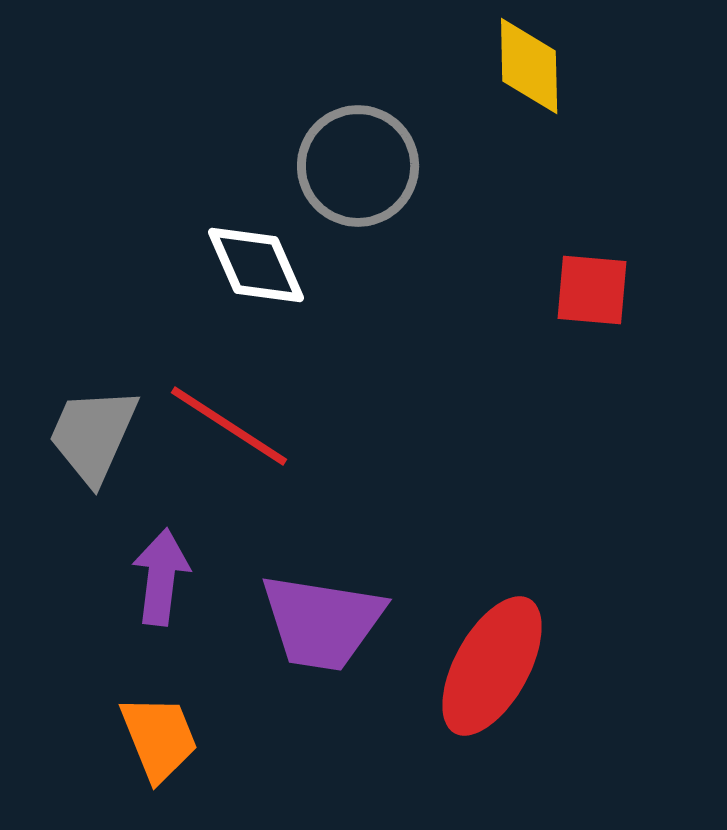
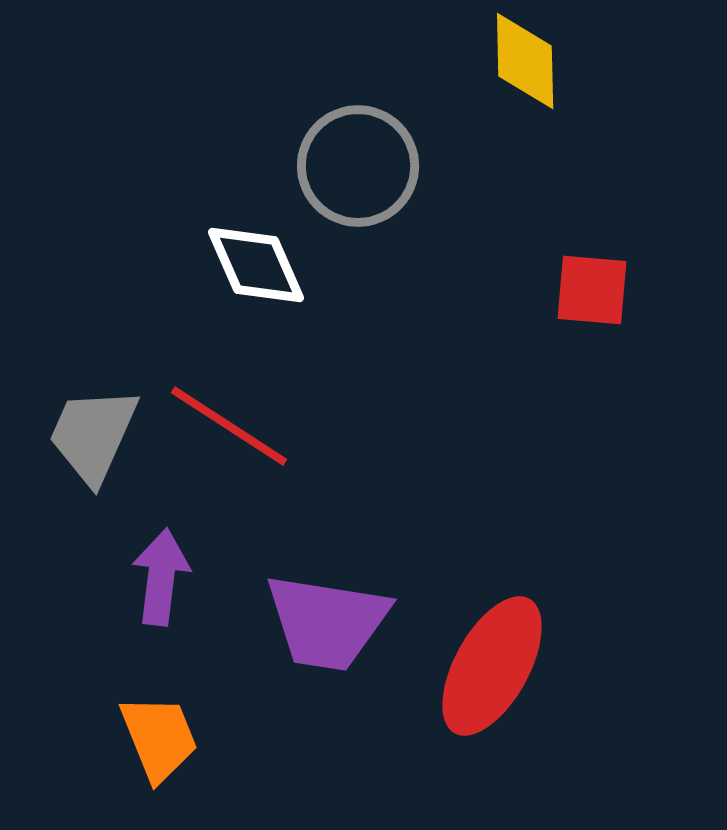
yellow diamond: moved 4 px left, 5 px up
purple trapezoid: moved 5 px right
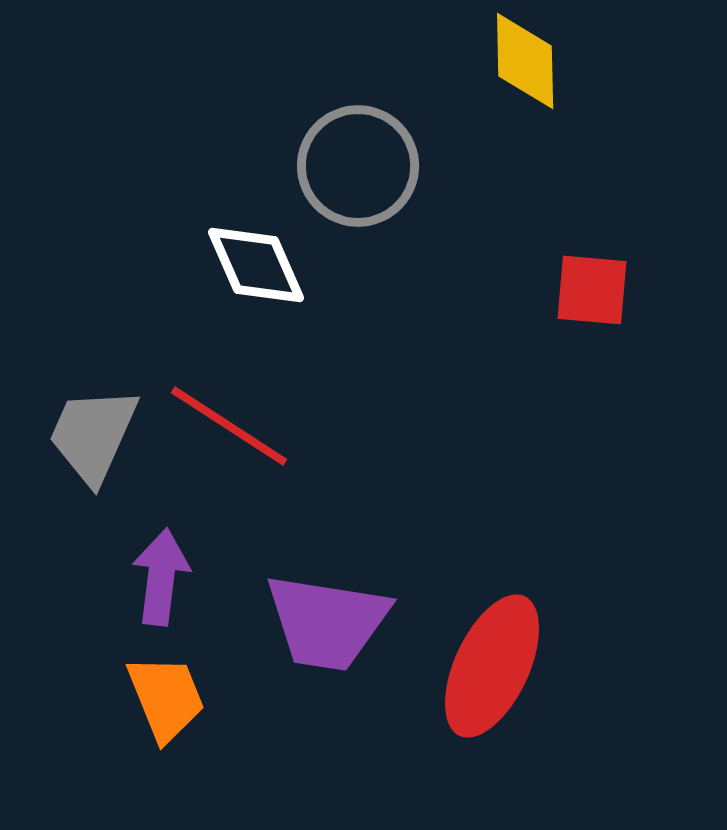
red ellipse: rotated 4 degrees counterclockwise
orange trapezoid: moved 7 px right, 40 px up
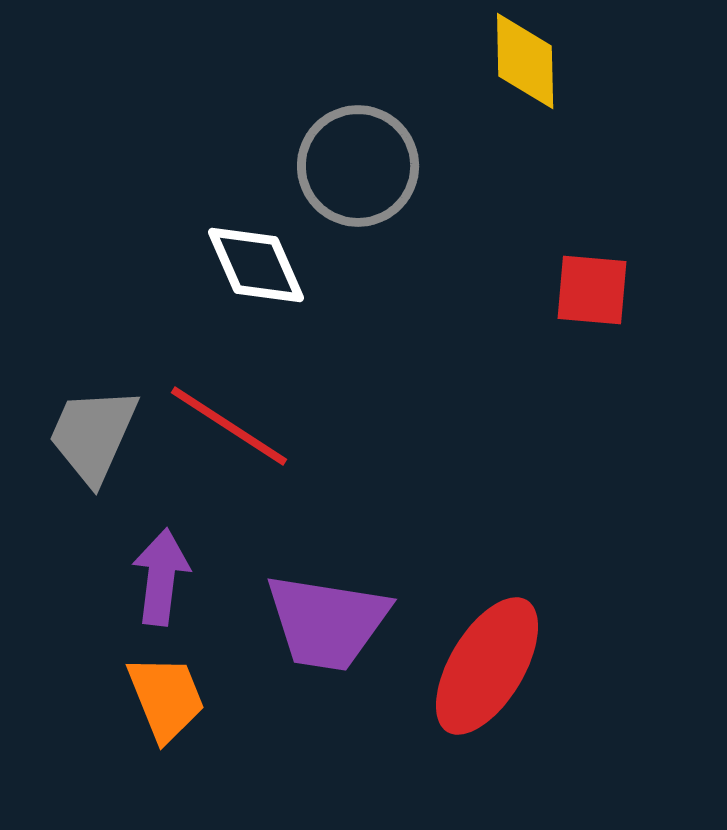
red ellipse: moved 5 px left; rotated 6 degrees clockwise
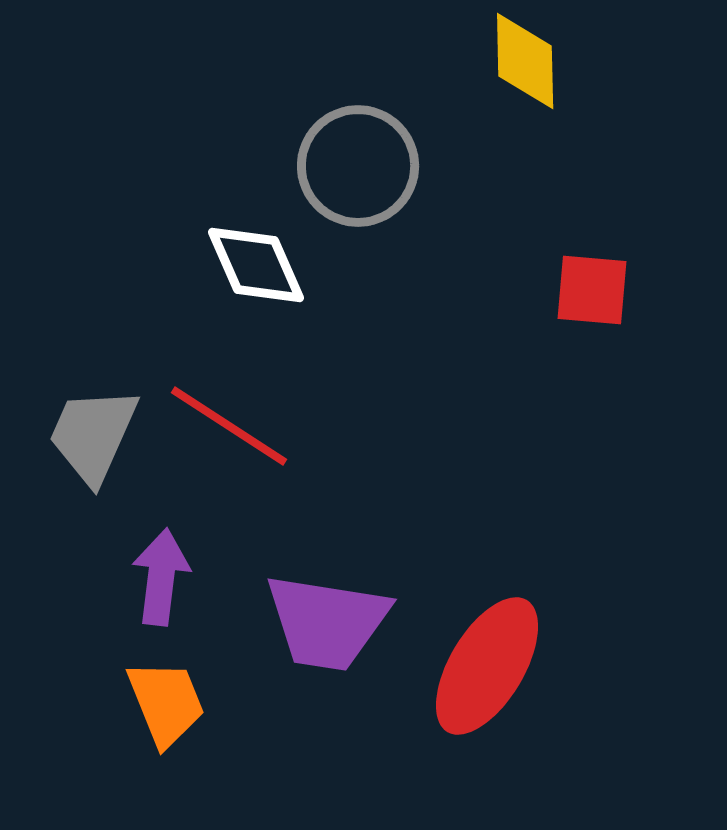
orange trapezoid: moved 5 px down
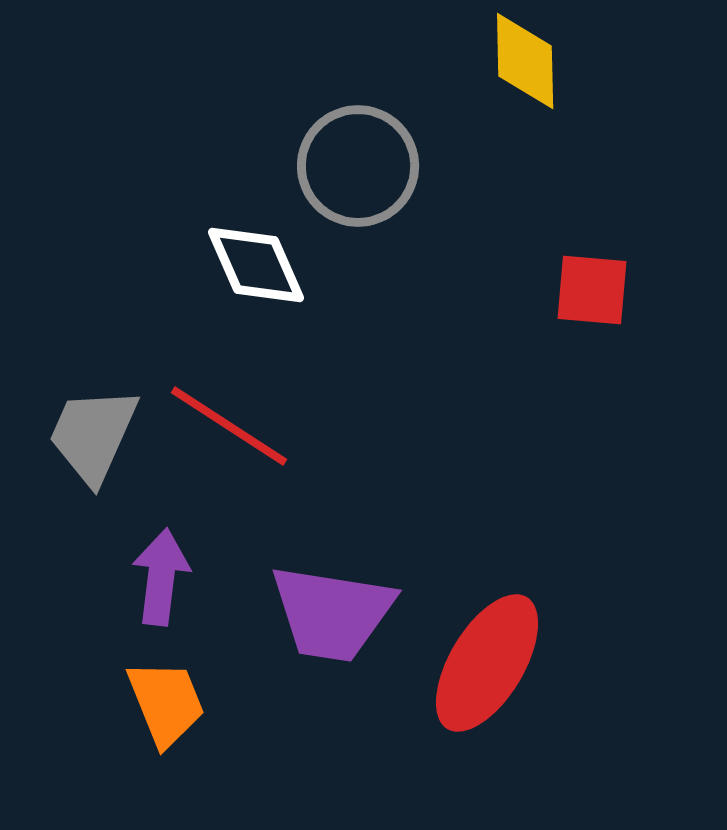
purple trapezoid: moved 5 px right, 9 px up
red ellipse: moved 3 px up
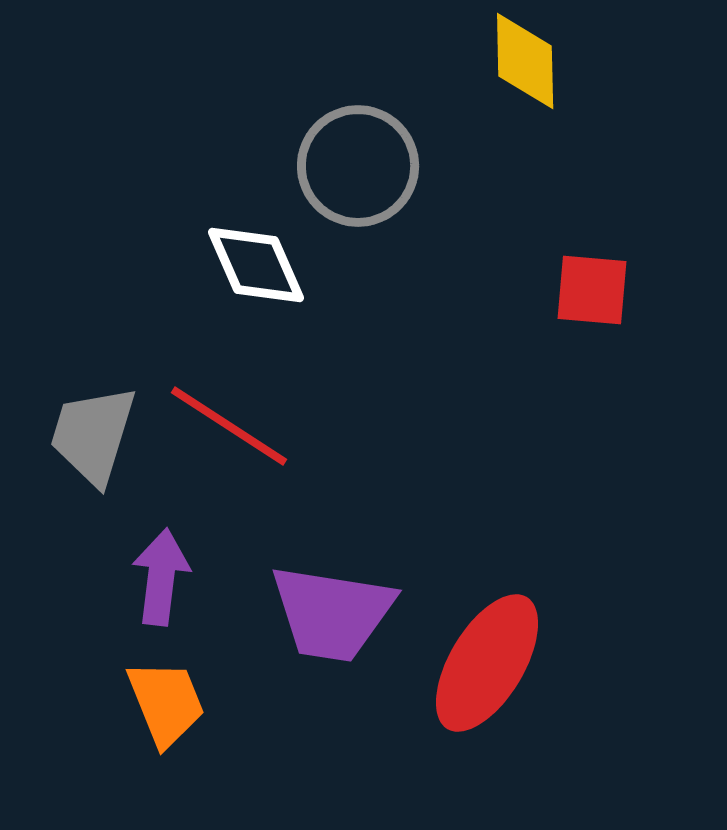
gray trapezoid: rotated 7 degrees counterclockwise
